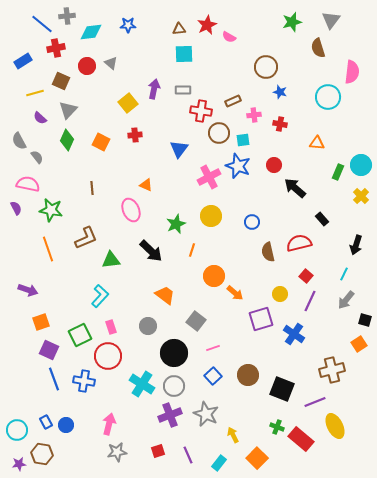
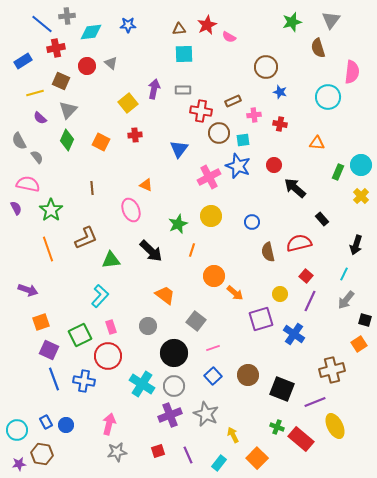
green star at (51, 210): rotated 25 degrees clockwise
green star at (176, 224): moved 2 px right
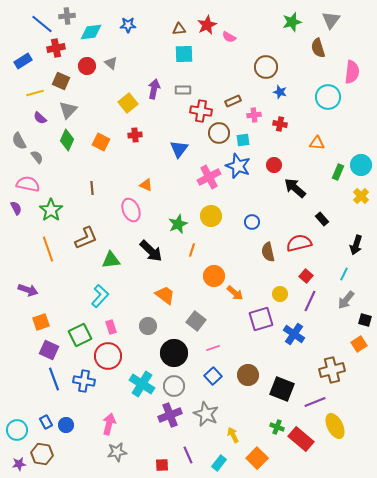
red square at (158, 451): moved 4 px right, 14 px down; rotated 16 degrees clockwise
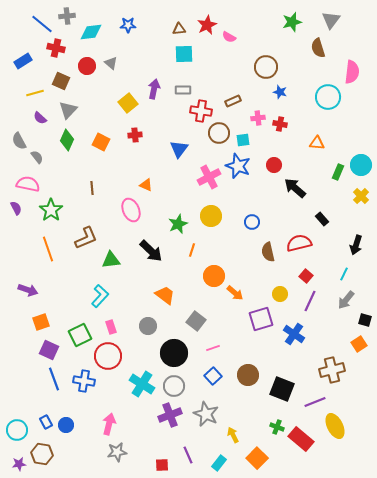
red cross at (56, 48): rotated 24 degrees clockwise
pink cross at (254, 115): moved 4 px right, 3 px down
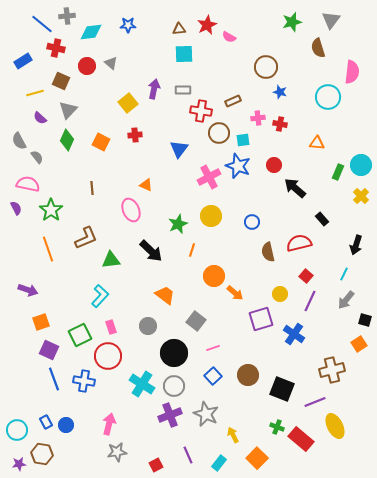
red square at (162, 465): moved 6 px left; rotated 24 degrees counterclockwise
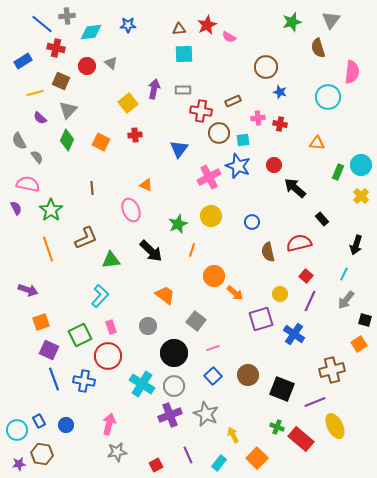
blue rectangle at (46, 422): moved 7 px left, 1 px up
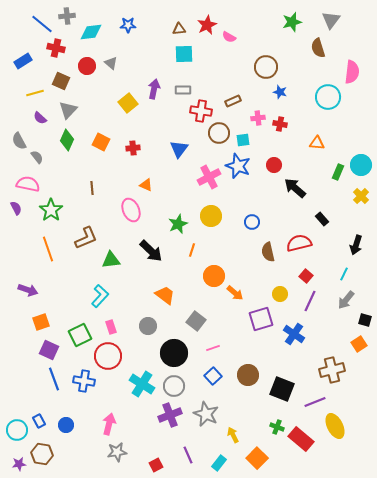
red cross at (135, 135): moved 2 px left, 13 px down
